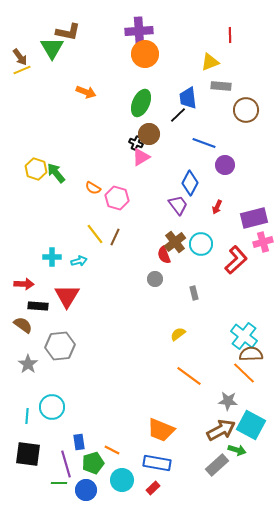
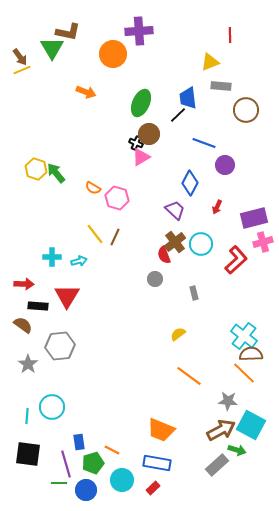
orange circle at (145, 54): moved 32 px left
purple trapezoid at (178, 205): moved 3 px left, 5 px down; rotated 10 degrees counterclockwise
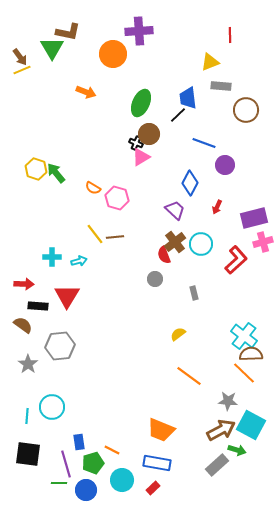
brown line at (115, 237): rotated 60 degrees clockwise
